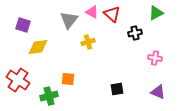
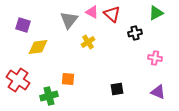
yellow cross: rotated 16 degrees counterclockwise
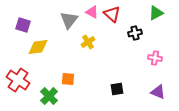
green cross: rotated 30 degrees counterclockwise
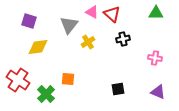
green triangle: rotated 28 degrees clockwise
gray triangle: moved 5 px down
purple square: moved 6 px right, 4 px up
black cross: moved 12 px left, 6 px down
black square: moved 1 px right
green cross: moved 3 px left, 2 px up
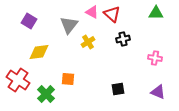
purple square: rotated 14 degrees clockwise
yellow diamond: moved 1 px right, 5 px down
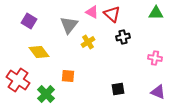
black cross: moved 2 px up
yellow diamond: rotated 60 degrees clockwise
orange square: moved 3 px up
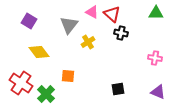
black cross: moved 2 px left, 4 px up; rotated 24 degrees clockwise
red cross: moved 3 px right, 3 px down
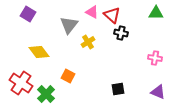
red triangle: moved 1 px down
purple square: moved 1 px left, 7 px up
orange square: rotated 24 degrees clockwise
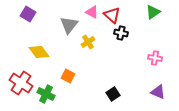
green triangle: moved 3 px left, 1 px up; rotated 35 degrees counterclockwise
black square: moved 5 px left, 5 px down; rotated 24 degrees counterclockwise
green cross: rotated 18 degrees counterclockwise
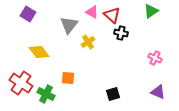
green triangle: moved 2 px left, 1 px up
pink cross: rotated 16 degrees clockwise
orange square: moved 2 px down; rotated 24 degrees counterclockwise
black square: rotated 16 degrees clockwise
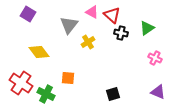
green triangle: moved 4 px left, 17 px down
